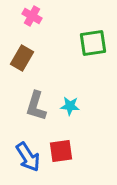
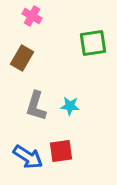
blue arrow: rotated 24 degrees counterclockwise
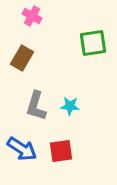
blue arrow: moved 6 px left, 8 px up
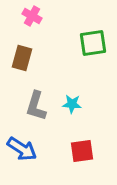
brown rectangle: rotated 15 degrees counterclockwise
cyan star: moved 2 px right, 2 px up
red square: moved 21 px right
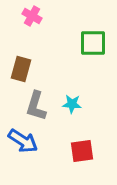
green square: rotated 8 degrees clockwise
brown rectangle: moved 1 px left, 11 px down
blue arrow: moved 1 px right, 8 px up
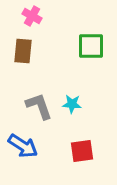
green square: moved 2 px left, 3 px down
brown rectangle: moved 2 px right, 18 px up; rotated 10 degrees counterclockwise
gray L-shape: moved 3 px right; rotated 144 degrees clockwise
blue arrow: moved 5 px down
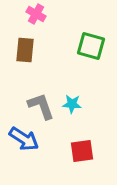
pink cross: moved 4 px right, 2 px up
green square: rotated 16 degrees clockwise
brown rectangle: moved 2 px right, 1 px up
gray L-shape: moved 2 px right
blue arrow: moved 1 px right, 7 px up
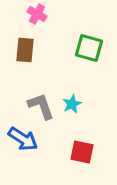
pink cross: moved 1 px right
green square: moved 2 px left, 2 px down
cyan star: rotated 30 degrees counterclockwise
blue arrow: moved 1 px left
red square: moved 1 px down; rotated 20 degrees clockwise
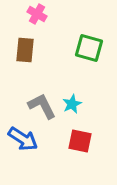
gray L-shape: moved 1 px right; rotated 8 degrees counterclockwise
red square: moved 2 px left, 11 px up
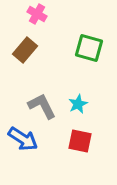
brown rectangle: rotated 35 degrees clockwise
cyan star: moved 6 px right
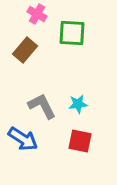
green square: moved 17 px left, 15 px up; rotated 12 degrees counterclockwise
cyan star: rotated 18 degrees clockwise
